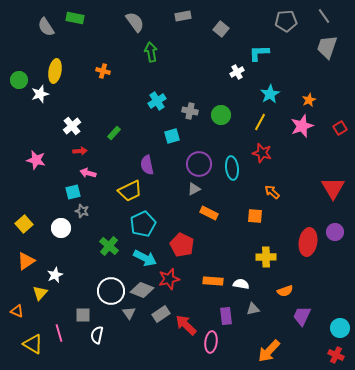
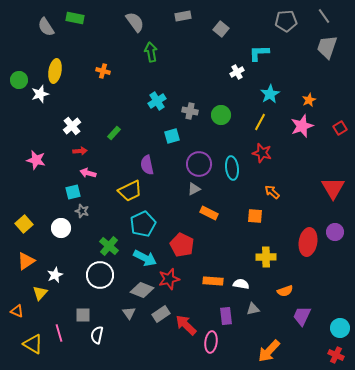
white circle at (111, 291): moved 11 px left, 16 px up
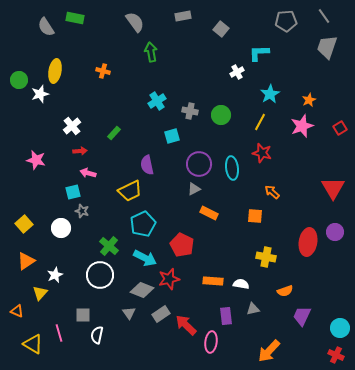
yellow cross at (266, 257): rotated 12 degrees clockwise
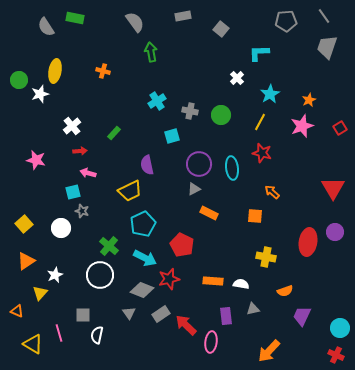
white cross at (237, 72): moved 6 px down; rotated 16 degrees counterclockwise
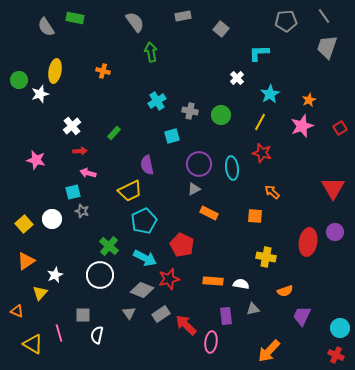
cyan pentagon at (143, 224): moved 1 px right, 3 px up
white circle at (61, 228): moved 9 px left, 9 px up
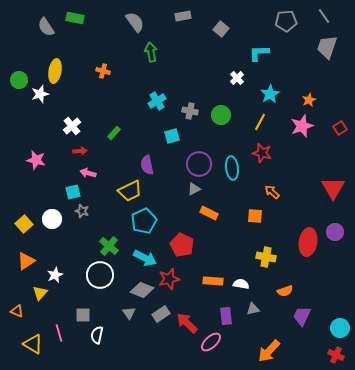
red arrow at (186, 325): moved 1 px right, 2 px up
pink ellipse at (211, 342): rotated 40 degrees clockwise
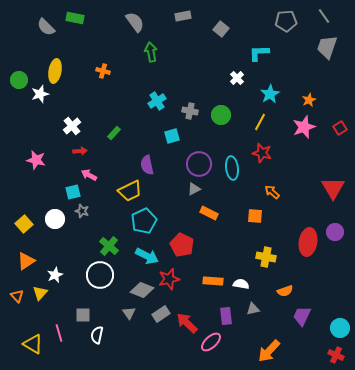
gray semicircle at (46, 27): rotated 12 degrees counterclockwise
pink star at (302, 126): moved 2 px right, 1 px down
pink arrow at (88, 173): moved 1 px right, 2 px down; rotated 14 degrees clockwise
white circle at (52, 219): moved 3 px right
cyan arrow at (145, 258): moved 2 px right, 2 px up
orange triangle at (17, 311): moved 15 px up; rotated 24 degrees clockwise
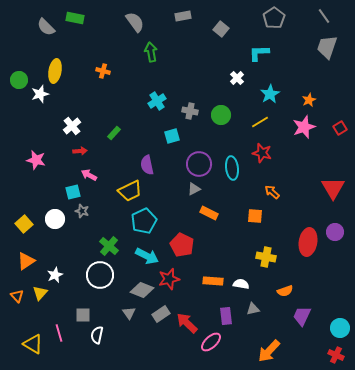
gray pentagon at (286, 21): moved 12 px left, 3 px up; rotated 30 degrees counterclockwise
yellow line at (260, 122): rotated 30 degrees clockwise
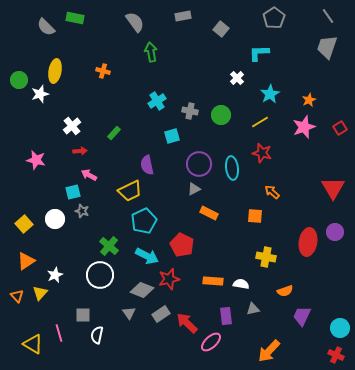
gray line at (324, 16): moved 4 px right
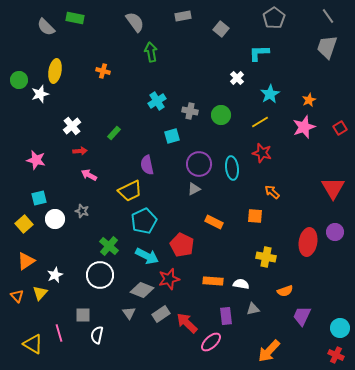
cyan square at (73, 192): moved 34 px left, 6 px down
orange rectangle at (209, 213): moved 5 px right, 9 px down
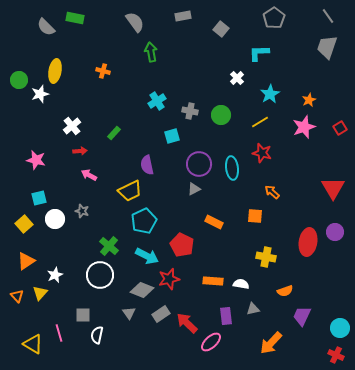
orange arrow at (269, 351): moved 2 px right, 8 px up
